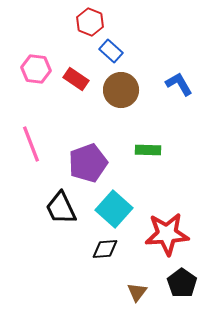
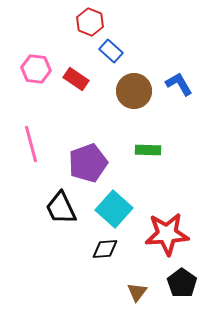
brown circle: moved 13 px right, 1 px down
pink line: rotated 6 degrees clockwise
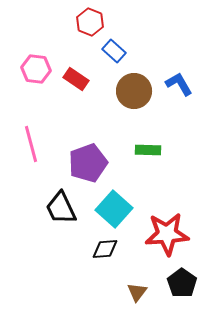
blue rectangle: moved 3 px right
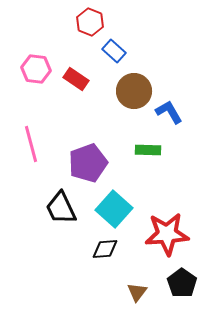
blue L-shape: moved 10 px left, 28 px down
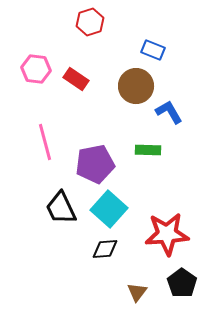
red hexagon: rotated 20 degrees clockwise
blue rectangle: moved 39 px right, 1 px up; rotated 20 degrees counterclockwise
brown circle: moved 2 px right, 5 px up
pink line: moved 14 px right, 2 px up
purple pentagon: moved 7 px right, 1 px down; rotated 9 degrees clockwise
cyan square: moved 5 px left
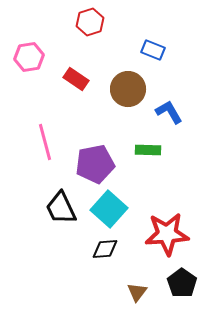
pink hexagon: moved 7 px left, 12 px up; rotated 16 degrees counterclockwise
brown circle: moved 8 px left, 3 px down
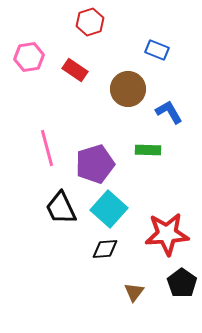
blue rectangle: moved 4 px right
red rectangle: moved 1 px left, 9 px up
pink line: moved 2 px right, 6 px down
purple pentagon: rotated 6 degrees counterclockwise
brown triangle: moved 3 px left
